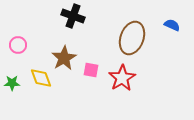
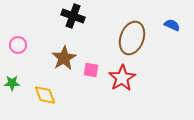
yellow diamond: moved 4 px right, 17 px down
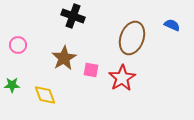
green star: moved 2 px down
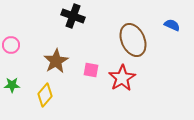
brown ellipse: moved 1 px right, 2 px down; rotated 44 degrees counterclockwise
pink circle: moved 7 px left
brown star: moved 8 px left, 3 px down
yellow diamond: rotated 60 degrees clockwise
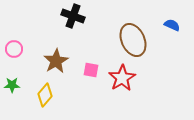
pink circle: moved 3 px right, 4 px down
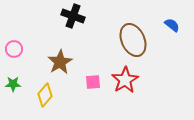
blue semicircle: rotated 14 degrees clockwise
brown star: moved 4 px right, 1 px down
pink square: moved 2 px right, 12 px down; rotated 14 degrees counterclockwise
red star: moved 3 px right, 2 px down
green star: moved 1 px right, 1 px up
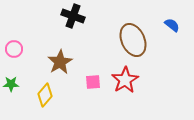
green star: moved 2 px left
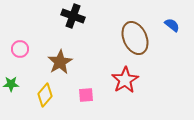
brown ellipse: moved 2 px right, 2 px up
pink circle: moved 6 px right
pink square: moved 7 px left, 13 px down
